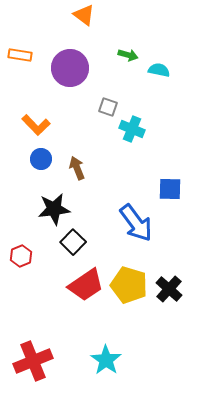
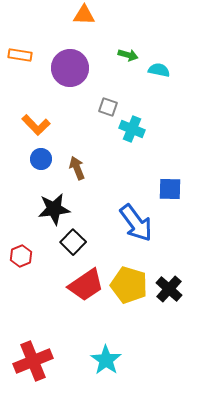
orange triangle: rotated 35 degrees counterclockwise
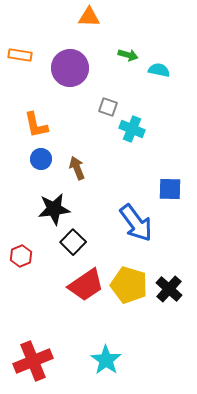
orange triangle: moved 5 px right, 2 px down
orange L-shape: rotated 32 degrees clockwise
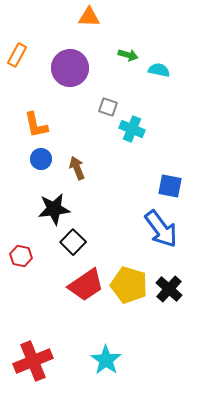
orange rectangle: moved 3 px left; rotated 70 degrees counterclockwise
blue square: moved 3 px up; rotated 10 degrees clockwise
blue arrow: moved 25 px right, 6 px down
red hexagon: rotated 25 degrees counterclockwise
